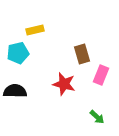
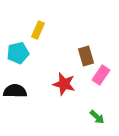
yellow rectangle: moved 3 px right; rotated 54 degrees counterclockwise
brown rectangle: moved 4 px right, 2 px down
pink rectangle: rotated 12 degrees clockwise
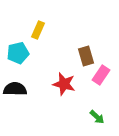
black semicircle: moved 2 px up
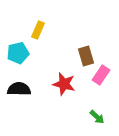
black semicircle: moved 4 px right
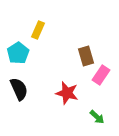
cyan pentagon: rotated 20 degrees counterclockwise
red star: moved 3 px right, 9 px down
black semicircle: rotated 65 degrees clockwise
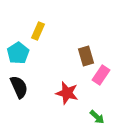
yellow rectangle: moved 1 px down
black semicircle: moved 2 px up
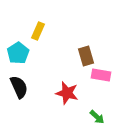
pink rectangle: rotated 66 degrees clockwise
